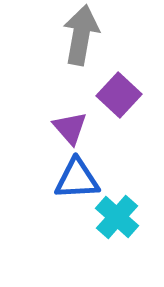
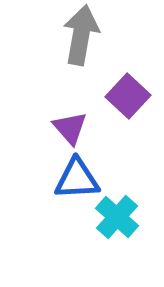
purple square: moved 9 px right, 1 px down
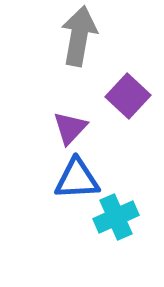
gray arrow: moved 2 px left, 1 px down
purple triangle: rotated 24 degrees clockwise
cyan cross: moved 1 px left; rotated 24 degrees clockwise
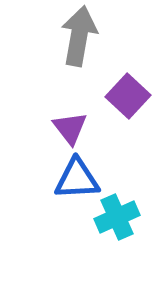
purple triangle: rotated 21 degrees counterclockwise
cyan cross: moved 1 px right
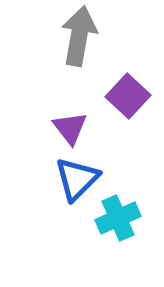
blue triangle: rotated 42 degrees counterclockwise
cyan cross: moved 1 px right, 1 px down
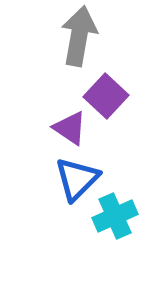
purple square: moved 22 px left
purple triangle: rotated 18 degrees counterclockwise
cyan cross: moved 3 px left, 2 px up
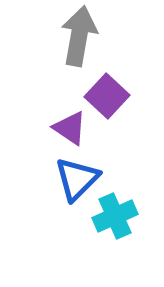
purple square: moved 1 px right
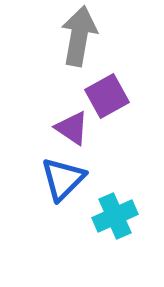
purple square: rotated 18 degrees clockwise
purple triangle: moved 2 px right
blue triangle: moved 14 px left
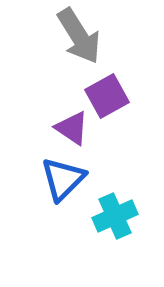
gray arrow: rotated 138 degrees clockwise
